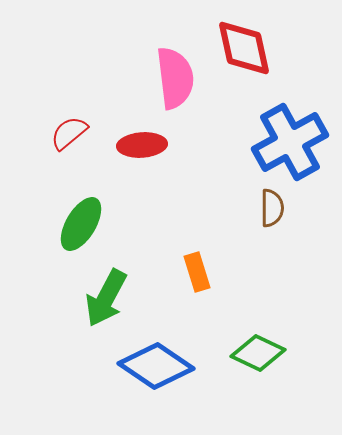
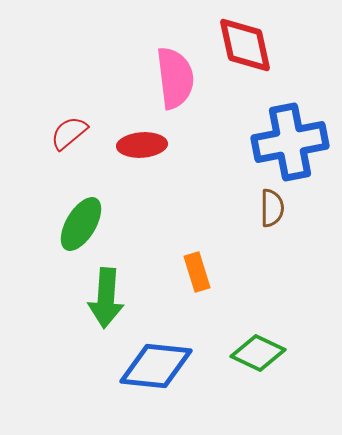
red diamond: moved 1 px right, 3 px up
blue cross: rotated 18 degrees clockwise
green arrow: rotated 24 degrees counterclockwise
blue diamond: rotated 28 degrees counterclockwise
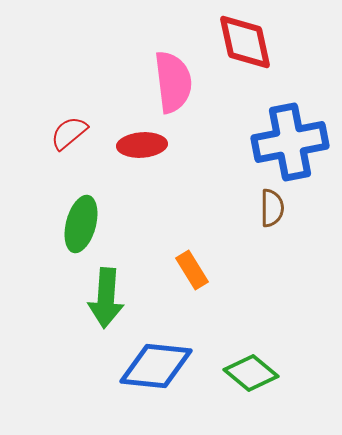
red diamond: moved 3 px up
pink semicircle: moved 2 px left, 4 px down
green ellipse: rotated 16 degrees counterclockwise
orange rectangle: moved 5 px left, 2 px up; rotated 15 degrees counterclockwise
green diamond: moved 7 px left, 20 px down; rotated 14 degrees clockwise
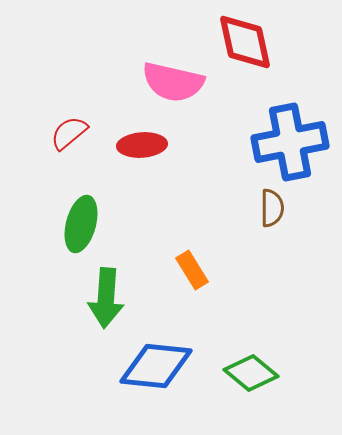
pink semicircle: rotated 110 degrees clockwise
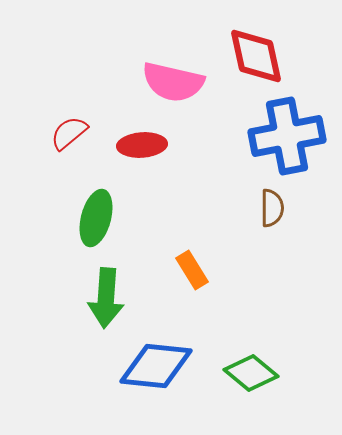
red diamond: moved 11 px right, 14 px down
blue cross: moved 3 px left, 6 px up
green ellipse: moved 15 px right, 6 px up
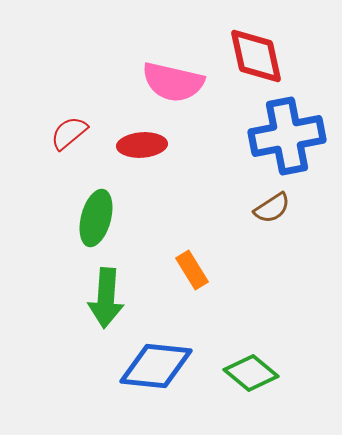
brown semicircle: rotated 57 degrees clockwise
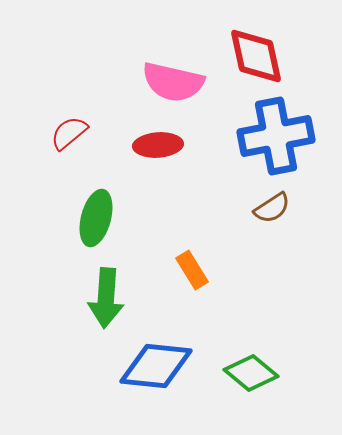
blue cross: moved 11 px left
red ellipse: moved 16 px right
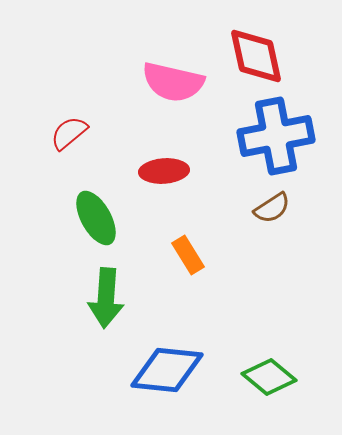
red ellipse: moved 6 px right, 26 px down
green ellipse: rotated 44 degrees counterclockwise
orange rectangle: moved 4 px left, 15 px up
blue diamond: moved 11 px right, 4 px down
green diamond: moved 18 px right, 4 px down
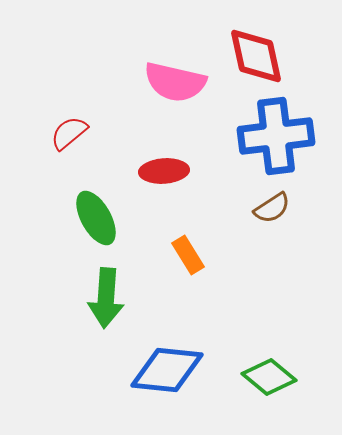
pink semicircle: moved 2 px right
blue cross: rotated 4 degrees clockwise
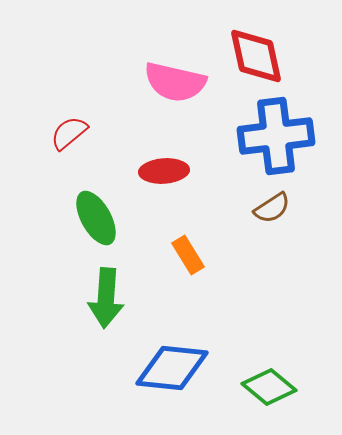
blue diamond: moved 5 px right, 2 px up
green diamond: moved 10 px down
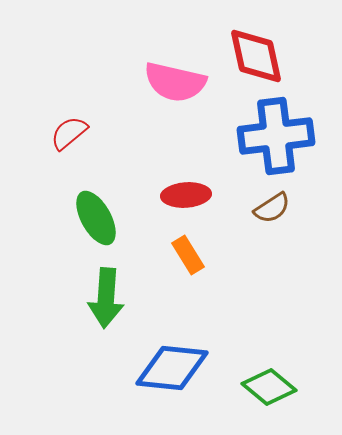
red ellipse: moved 22 px right, 24 px down
